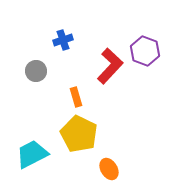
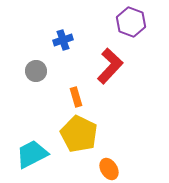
purple hexagon: moved 14 px left, 29 px up
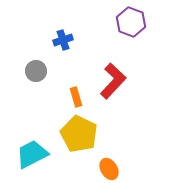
red L-shape: moved 3 px right, 15 px down
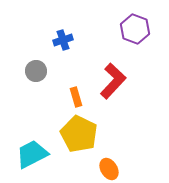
purple hexagon: moved 4 px right, 7 px down
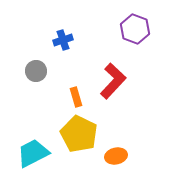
cyan trapezoid: moved 1 px right, 1 px up
orange ellipse: moved 7 px right, 13 px up; rotated 70 degrees counterclockwise
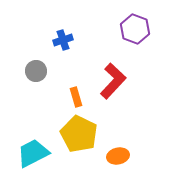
orange ellipse: moved 2 px right
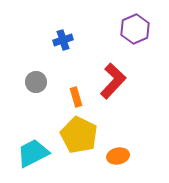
purple hexagon: rotated 16 degrees clockwise
gray circle: moved 11 px down
yellow pentagon: moved 1 px down
